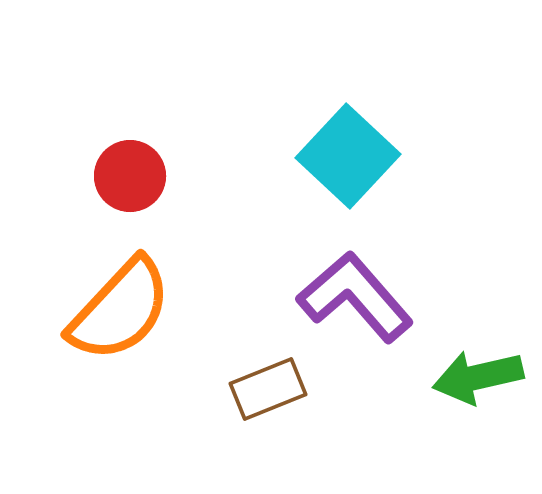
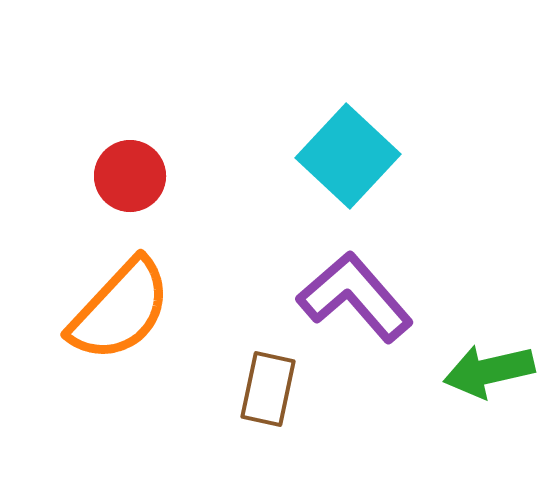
green arrow: moved 11 px right, 6 px up
brown rectangle: rotated 56 degrees counterclockwise
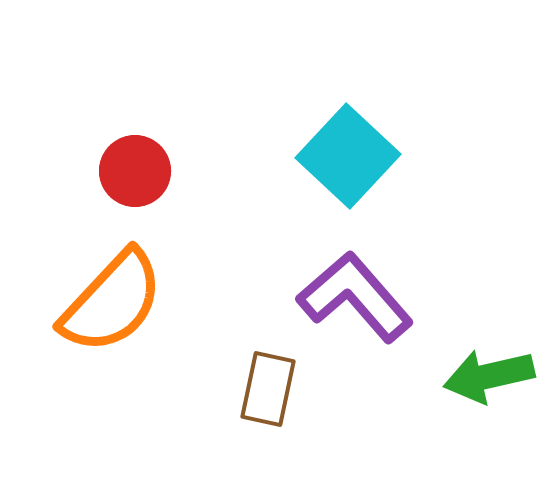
red circle: moved 5 px right, 5 px up
orange semicircle: moved 8 px left, 8 px up
green arrow: moved 5 px down
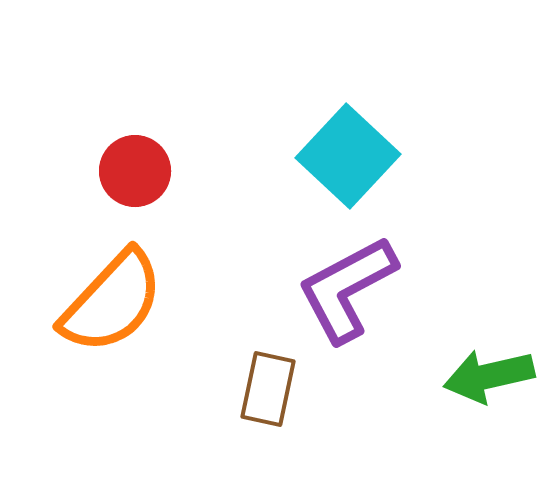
purple L-shape: moved 8 px left, 8 px up; rotated 77 degrees counterclockwise
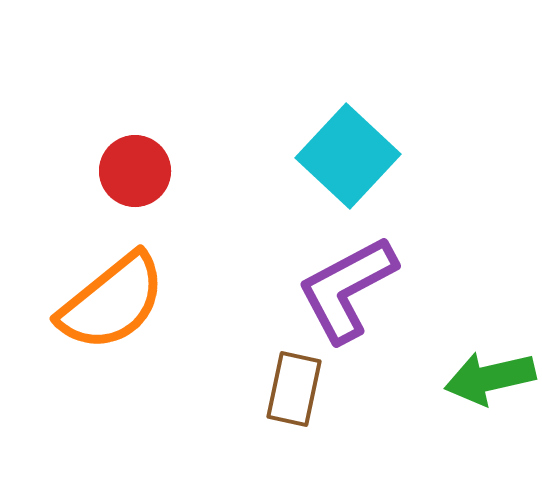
orange semicircle: rotated 8 degrees clockwise
green arrow: moved 1 px right, 2 px down
brown rectangle: moved 26 px right
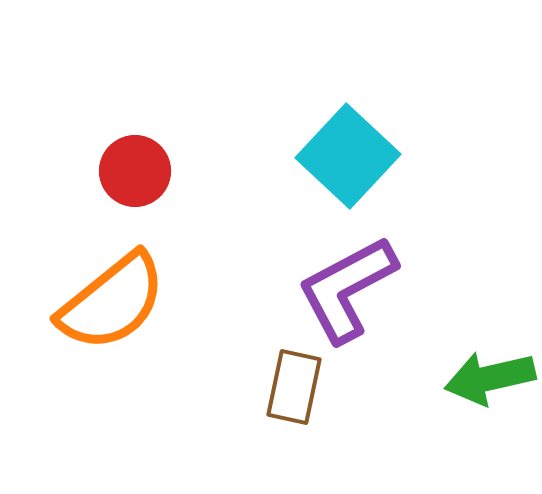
brown rectangle: moved 2 px up
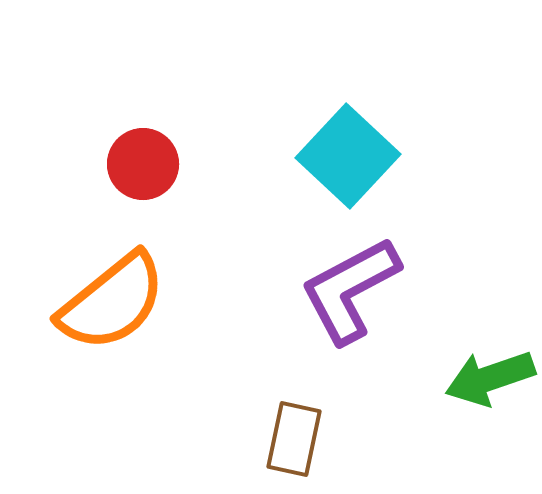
red circle: moved 8 px right, 7 px up
purple L-shape: moved 3 px right, 1 px down
green arrow: rotated 6 degrees counterclockwise
brown rectangle: moved 52 px down
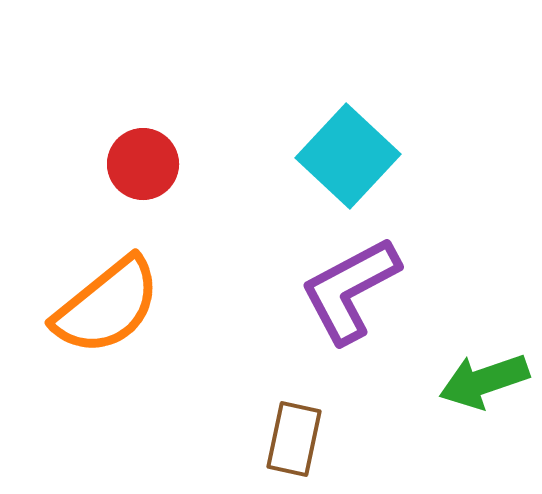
orange semicircle: moved 5 px left, 4 px down
green arrow: moved 6 px left, 3 px down
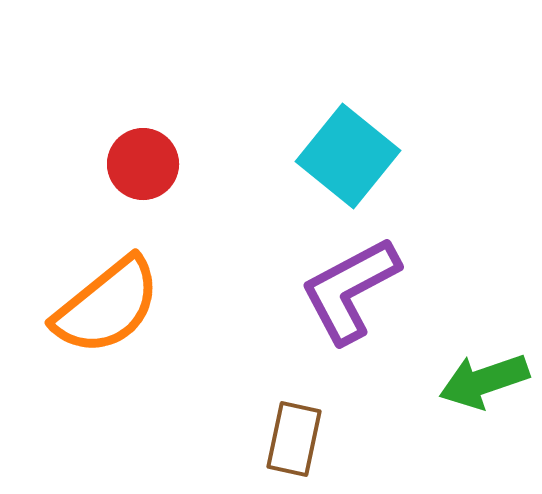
cyan square: rotated 4 degrees counterclockwise
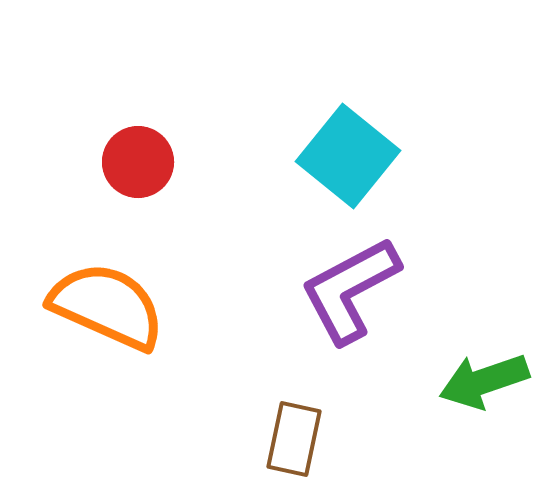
red circle: moved 5 px left, 2 px up
orange semicircle: rotated 117 degrees counterclockwise
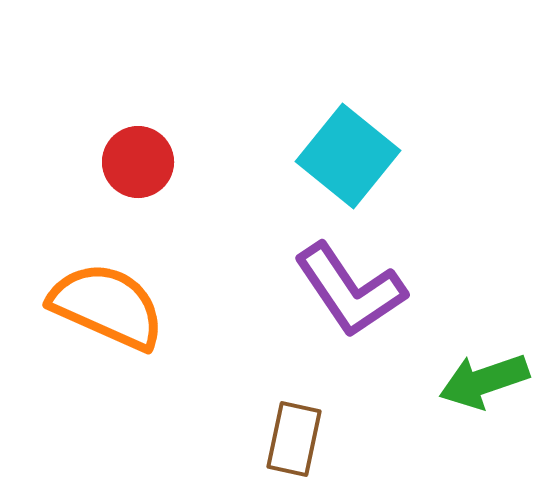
purple L-shape: rotated 96 degrees counterclockwise
